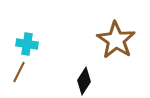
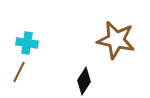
brown star: rotated 21 degrees counterclockwise
cyan cross: moved 1 px up
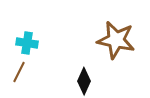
black diamond: rotated 8 degrees counterclockwise
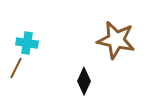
brown line: moved 3 px left, 4 px up
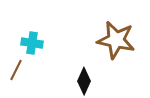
cyan cross: moved 5 px right
brown line: moved 2 px down
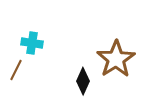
brown star: moved 19 px down; rotated 27 degrees clockwise
black diamond: moved 1 px left
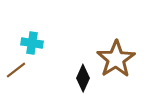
brown line: rotated 25 degrees clockwise
black diamond: moved 3 px up
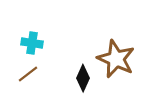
brown star: rotated 15 degrees counterclockwise
brown line: moved 12 px right, 4 px down
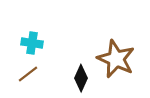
black diamond: moved 2 px left
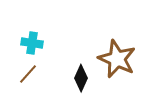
brown star: moved 1 px right
brown line: rotated 10 degrees counterclockwise
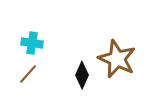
black diamond: moved 1 px right, 3 px up
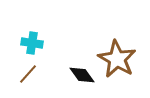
brown star: rotated 6 degrees clockwise
black diamond: rotated 60 degrees counterclockwise
